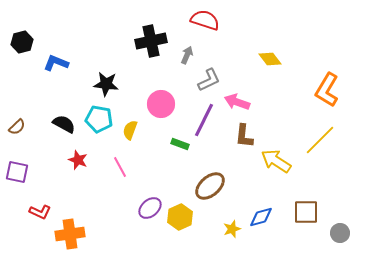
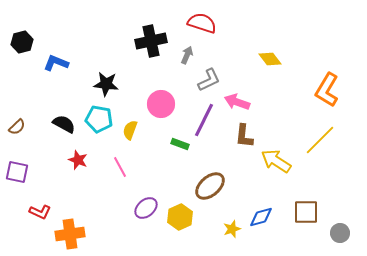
red semicircle: moved 3 px left, 3 px down
purple ellipse: moved 4 px left
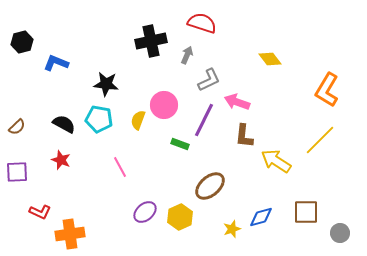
pink circle: moved 3 px right, 1 px down
yellow semicircle: moved 8 px right, 10 px up
red star: moved 17 px left
purple square: rotated 15 degrees counterclockwise
purple ellipse: moved 1 px left, 4 px down
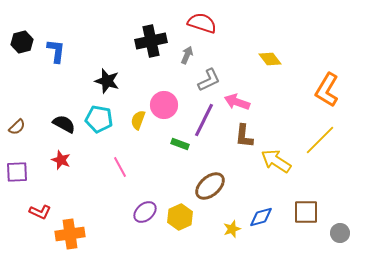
blue L-shape: moved 12 px up; rotated 75 degrees clockwise
black star: moved 1 px right, 3 px up; rotated 10 degrees clockwise
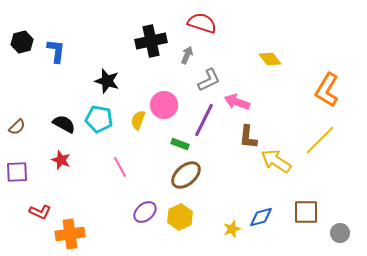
brown L-shape: moved 4 px right, 1 px down
brown ellipse: moved 24 px left, 11 px up
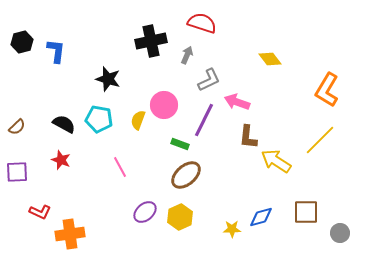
black star: moved 1 px right, 2 px up
yellow star: rotated 18 degrees clockwise
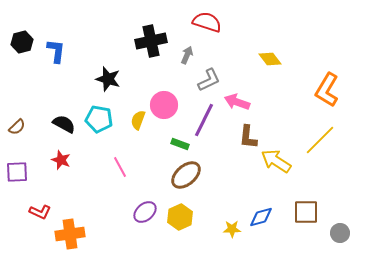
red semicircle: moved 5 px right, 1 px up
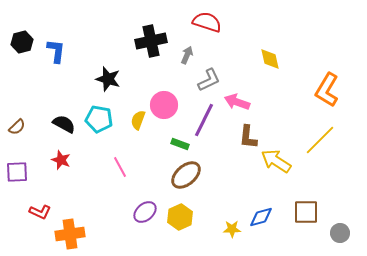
yellow diamond: rotated 25 degrees clockwise
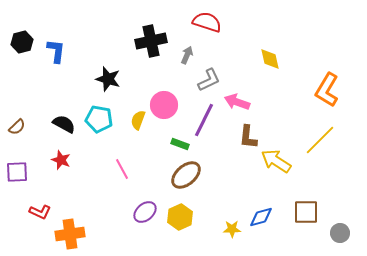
pink line: moved 2 px right, 2 px down
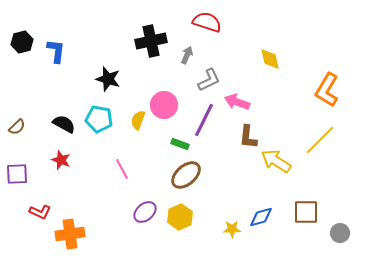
purple square: moved 2 px down
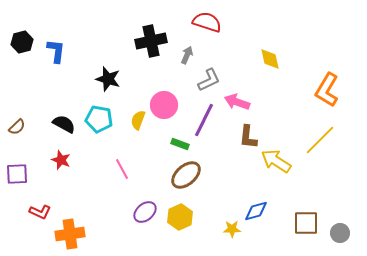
brown square: moved 11 px down
blue diamond: moved 5 px left, 6 px up
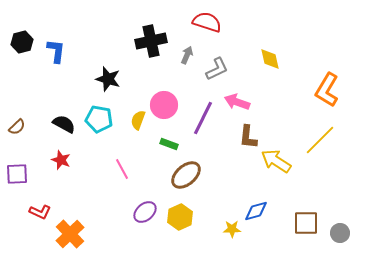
gray L-shape: moved 8 px right, 11 px up
purple line: moved 1 px left, 2 px up
green rectangle: moved 11 px left
orange cross: rotated 36 degrees counterclockwise
